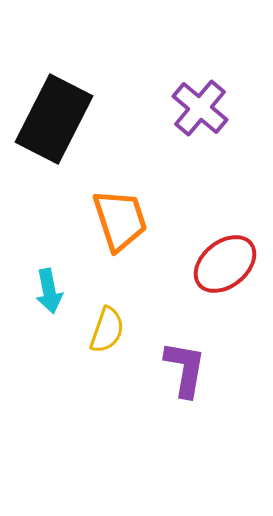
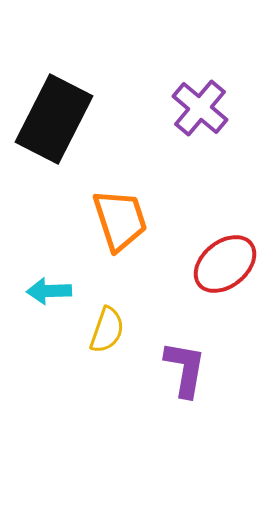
cyan arrow: rotated 99 degrees clockwise
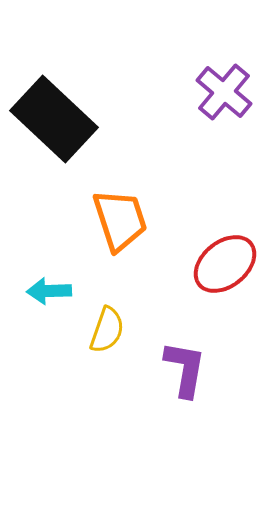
purple cross: moved 24 px right, 16 px up
black rectangle: rotated 74 degrees counterclockwise
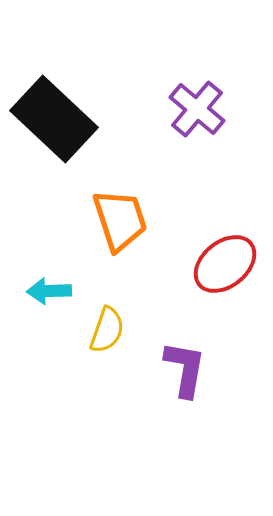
purple cross: moved 27 px left, 17 px down
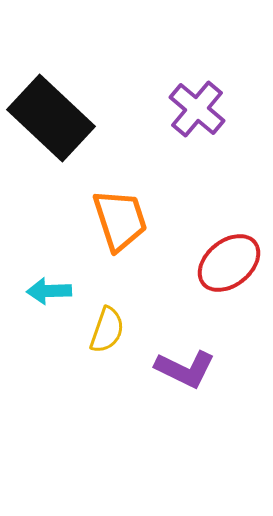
black rectangle: moved 3 px left, 1 px up
red ellipse: moved 4 px right, 1 px up
purple L-shape: rotated 106 degrees clockwise
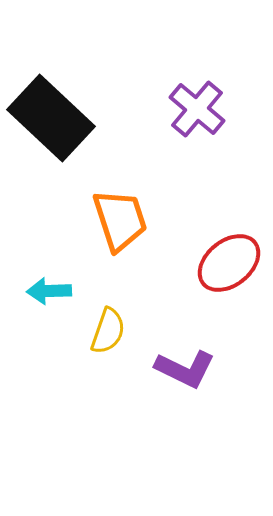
yellow semicircle: moved 1 px right, 1 px down
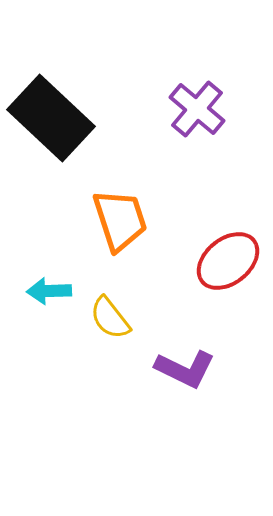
red ellipse: moved 1 px left, 2 px up
yellow semicircle: moved 2 px right, 13 px up; rotated 123 degrees clockwise
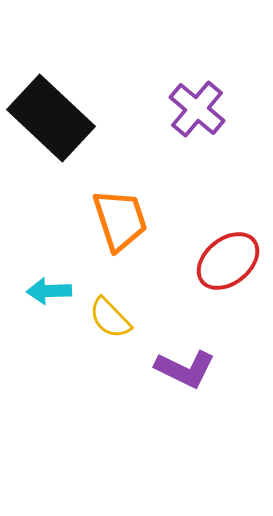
yellow semicircle: rotated 6 degrees counterclockwise
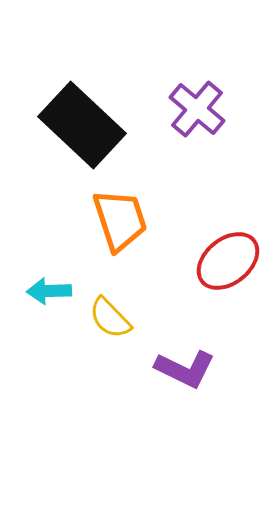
black rectangle: moved 31 px right, 7 px down
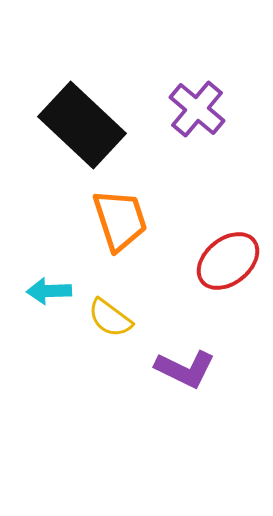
yellow semicircle: rotated 9 degrees counterclockwise
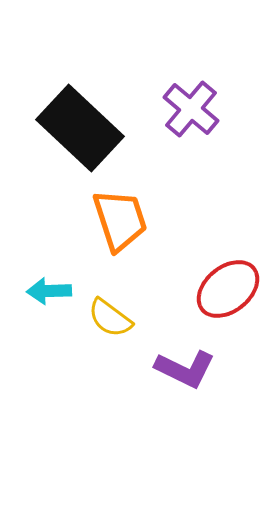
purple cross: moved 6 px left
black rectangle: moved 2 px left, 3 px down
red ellipse: moved 28 px down
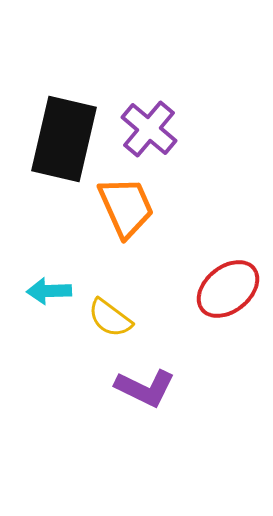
purple cross: moved 42 px left, 20 px down
black rectangle: moved 16 px left, 11 px down; rotated 60 degrees clockwise
orange trapezoid: moved 6 px right, 13 px up; rotated 6 degrees counterclockwise
purple L-shape: moved 40 px left, 19 px down
